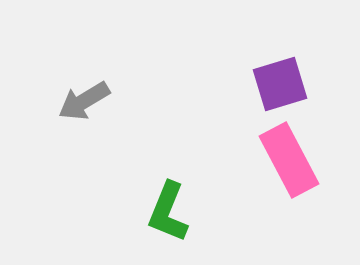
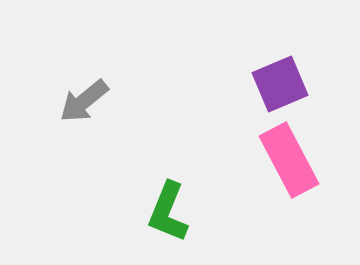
purple square: rotated 6 degrees counterclockwise
gray arrow: rotated 8 degrees counterclockwise
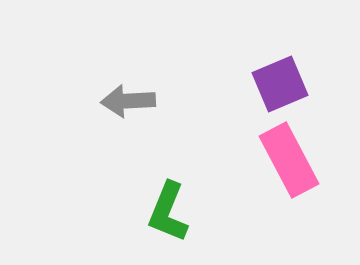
gray arrow: moved 44 px right; rotated 36 degrees clockwise
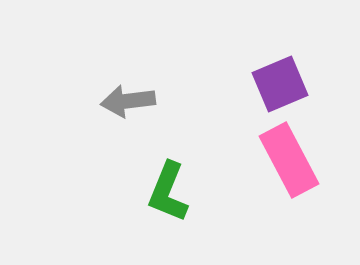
gray arrow: rotated 4 degrees counterclockwise
green L-shape: moved 20 px up
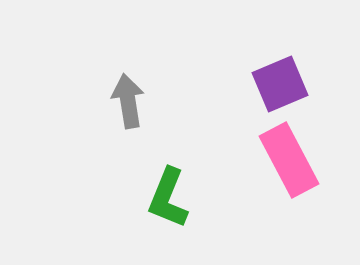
gray arrow: rotated 88 degrees clockwise
green L-shape: moved 6 px down
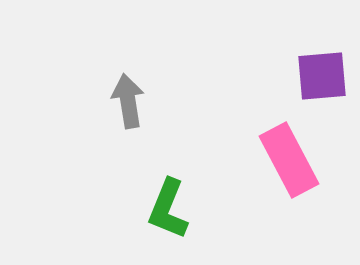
purple square: moved 42 px right, 8 px up; rotated 18 degrees clockwise
green L-shape: moved 11 px down
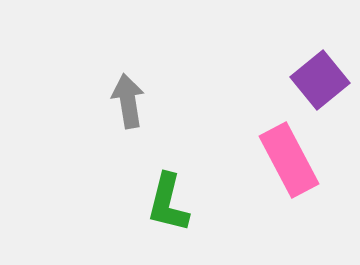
purple square: moved 2 px left, 4 px down; rotated 34 degrees counterclockwise
green L-shape: moved 6 px up; rotated 8 degrees counterclockwise
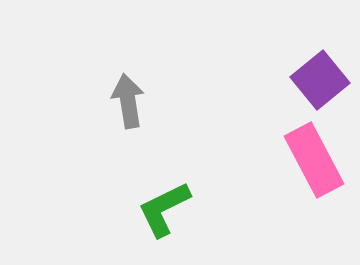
pink rectangle: moved 25 px right
green L-shape: moved 4 px left, 6 px down; rotated 50 degrees clockwise
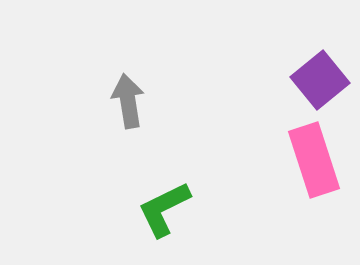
pink rectangle: rotated 10 degrees clockwise
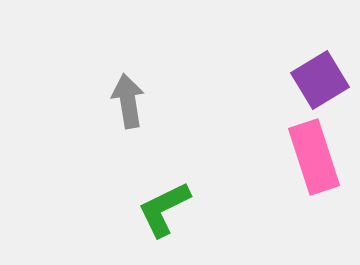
purple square: rotated 8 degrees clockwise
pink rectangle: moved 3 px up
